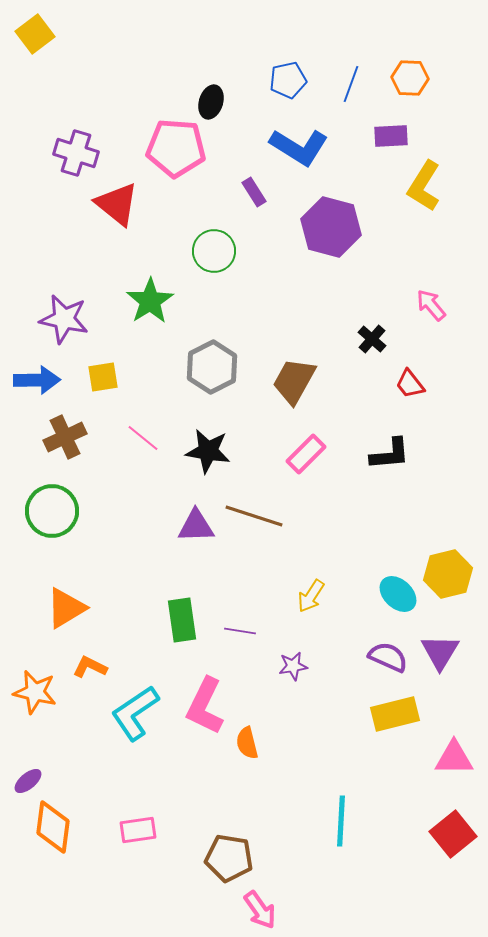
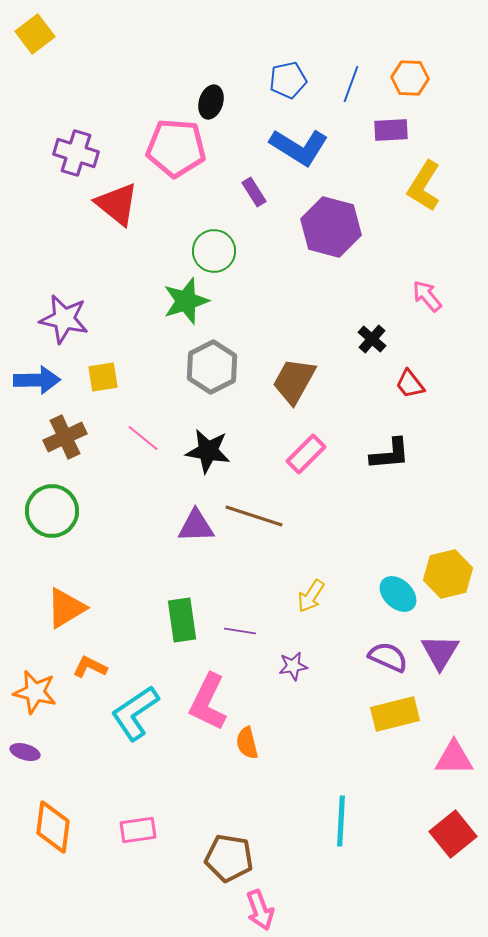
purple rectangle at (391, 136): moved 6 px up
green star at (150, 301): moved 36 px right; rotated 15 degrees clockwise
pink arrow at (431, 305): moved 4 px left, 9 px up
pink L-shape at (205, 706): moved 3 px right, 4 px up
purple ellipse at (28, 781): moved 3 px left, 29 px up; rotated 56 degrees clockwise
pink arrow at (260, 910): rotated 15 degrees clockwise
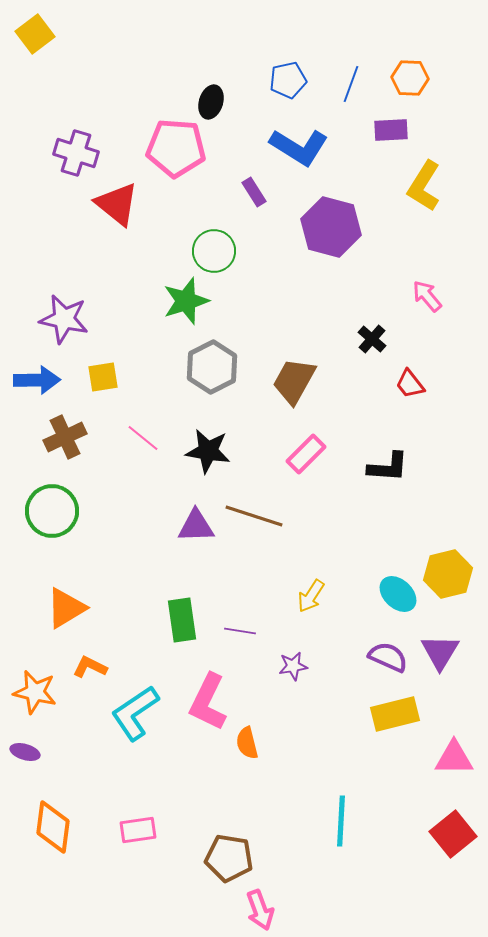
black L-shape at (390, 454): moved 2 px left, 13 px down; rotated 9 degrees clockwise
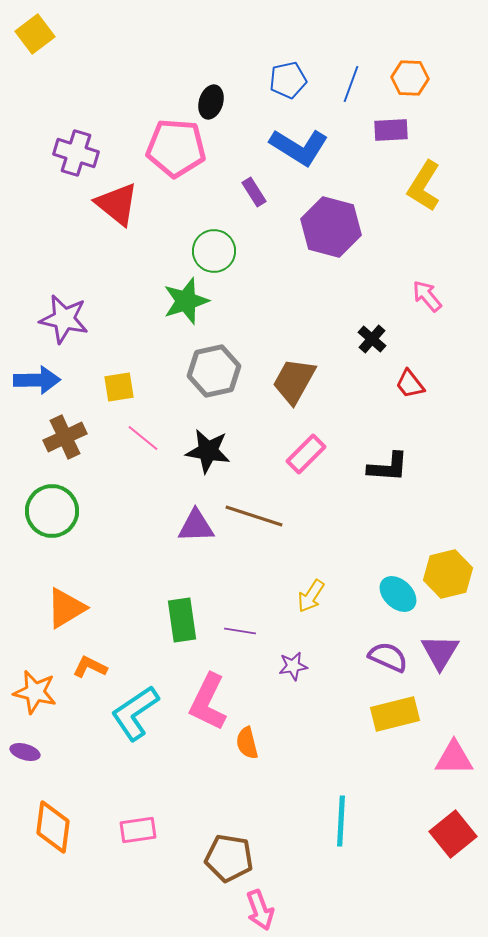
gray hexagon at (212, 367): moved 2 px right, 4 px down; rotated 15 degrees clockwise
yellow square at (103, 377): moved 16 px right, 10 px down
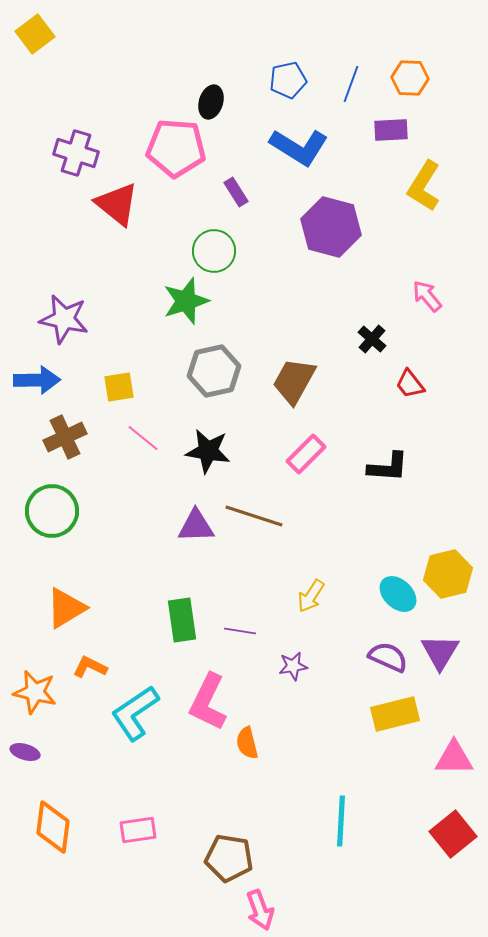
purple rectangle at (254, 192): moved 18 px left
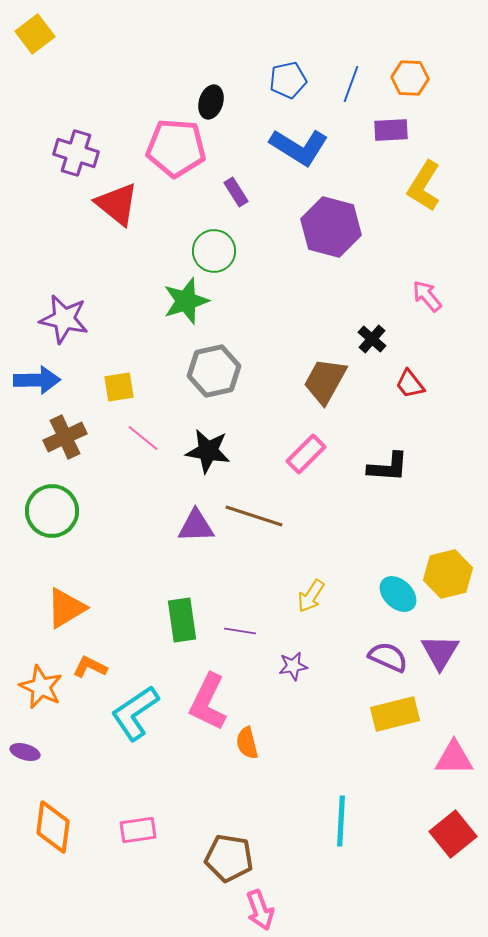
brown trapezoid at (294, 381): moved 31 px right
orange star at (35, 692): moved 6 px right, 5 px up; rotated 12 degrees clockwise
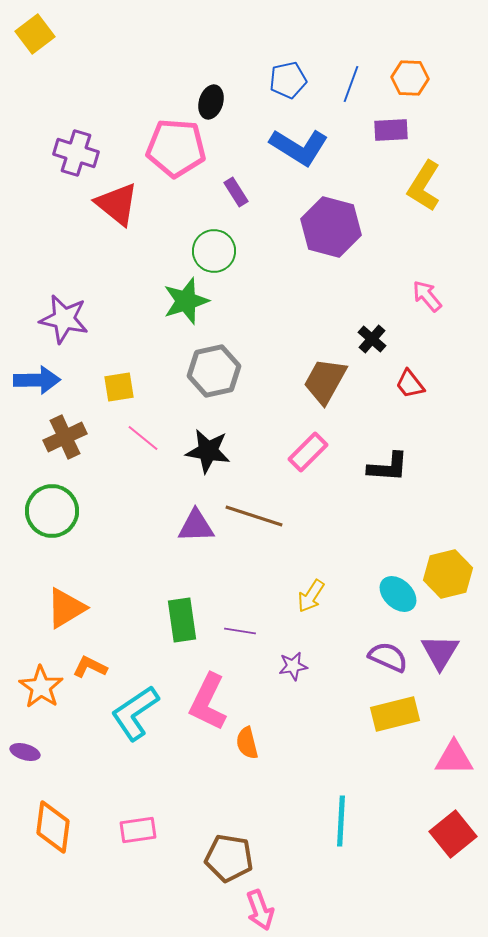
pink rectangle at (306, 454): moved 2 px right, 2 px up
orange star at (41, 687): rotated 9 degrees clockwise
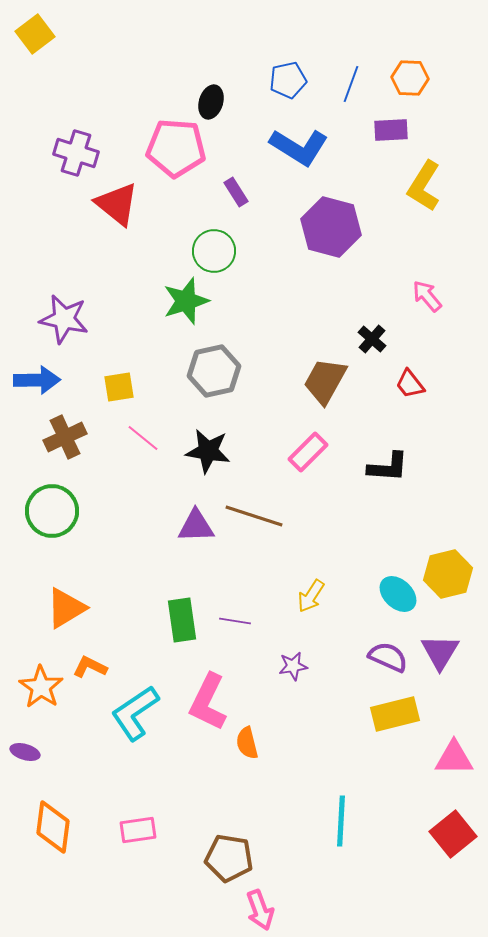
purple line at (240, 631): moved 5 px left, 10 px up
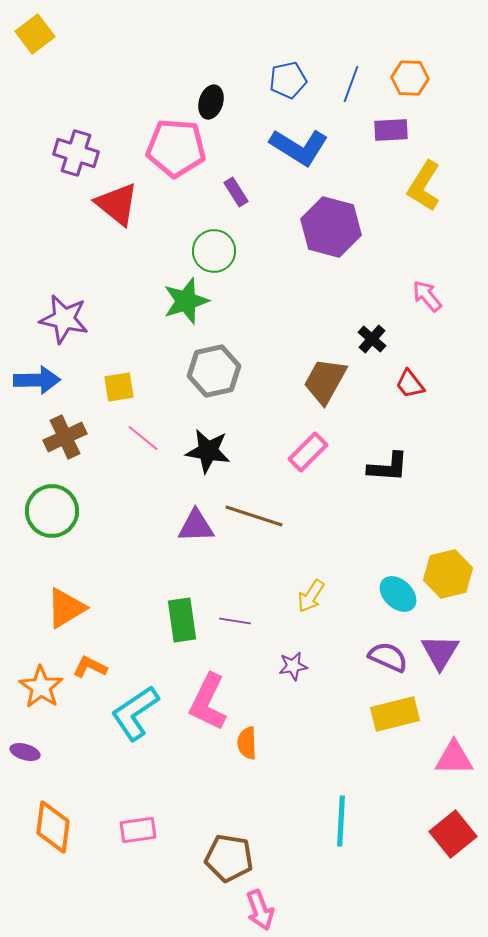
orange semicircle at (247, 743): rotated 12 degrees clockwise
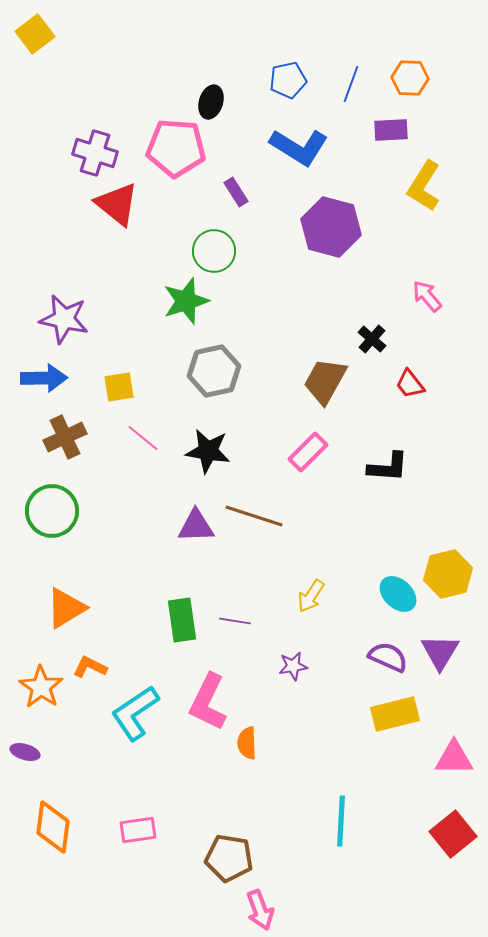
purple cross at (76, 153): moved 19 px right
blue arrow at (37, 380): moved 7 px right, 2 px up
